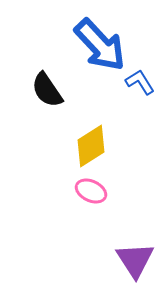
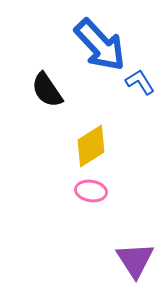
pink ellipse: rotated 16 degrees counterclockwise
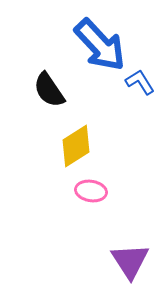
black semicircle: moved 2 px right
yellow diamond: moved 15 px left
purple triangle: moved 5 px left, 1 px down
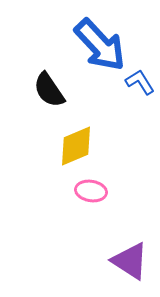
yellow diamond: rotated 9 degrees clockwise
purple triangle: rotated 24 degrees counterclockwise
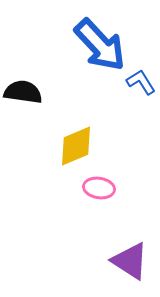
blue L-shape: moved 1 px right
black semicircle: moved 26 px left, 2 px down; rotated 132 degrees clockwise
pink ellipse: moved 8 px right, 3 px up
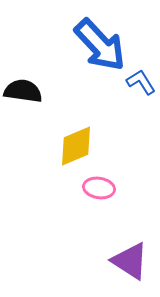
black semicircle: moved 1 px up
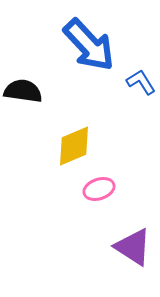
blue arrow: moved 11 px left
yellow diamond: moved 2 px left
pink ellipse: moved 1 px down; rotated 28 degrees counterclockwise
purple triangle: moved 3 px right, 14 px up
